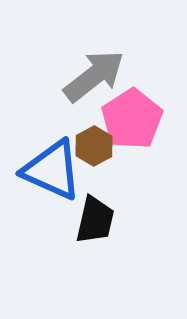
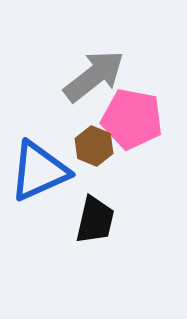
pink pentagon: rotated 28 degrees counterclockwise
brown hexagon: rotated 9 degrees counterclockwise
blue triangle: moved 13 px left, 1 px down; rotated 48 degrees counterclockwise
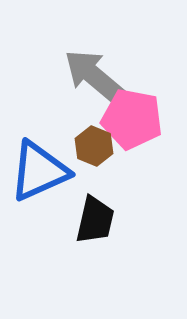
gray arrow: rotated 102 degrees counterclockwise
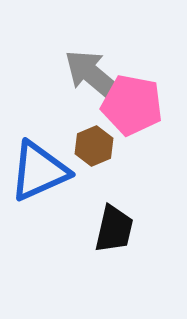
pink pentagon: moved 14 px up
brown hexagon: rotated 15 degrees clockwise
black trapezoid: moved 19 px right, 9 px down
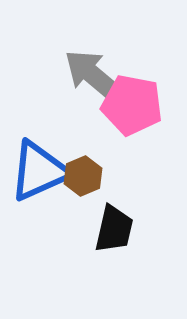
brown hexagon: moved 11 px left, 30 px down
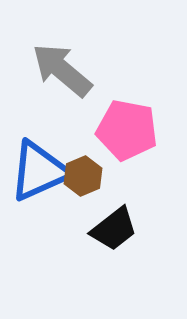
gray arrow: moved 32 px left, 6 px up
pink pentagon: moved 5 px left, 25 px down
black trapezoid: rotated 39 degrees clockwise
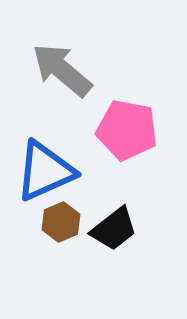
blue triangle: moved 6 px right
brown hexagon: moved 22 px left, 46 px down
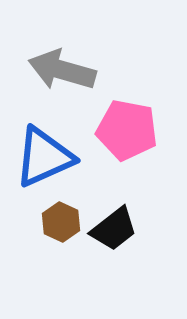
gray arrow: rotated 24 degrees counterclockwise
blue triangle: moved 1 px left, 14 px up
brown hexagon: rotated 12 degrees counterclockwise
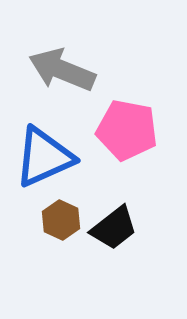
gray arrow: rotated 6 degrees clockwise
brown hexagon: moved 2 px up
black trapezoid: moved 1 px up
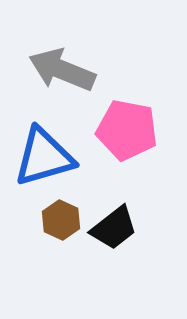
blue triangle: rotated 8 degrees clockwise
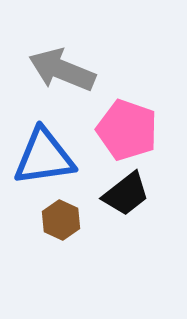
pink pentagon: rotated 8 degrees clockwise
blue triangle: rotated 8 degrees clockwise
black trapezoid: moved 12 px right, 34 px up
